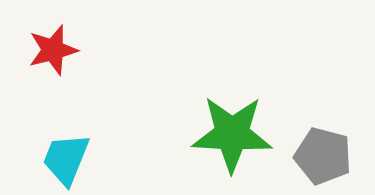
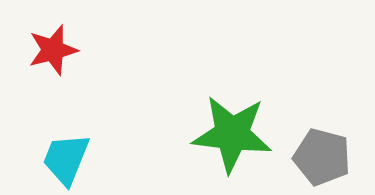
green star: rotated 4 degrees clockwise
gray pentagon: moved 1 px left, 1 px down
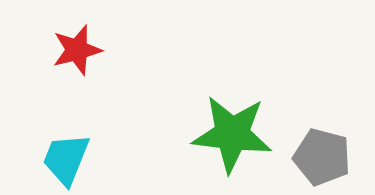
red star: moved 24 px right
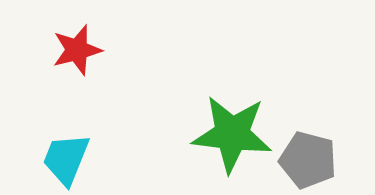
gray pentagon: moved 14 px left, 3 px down
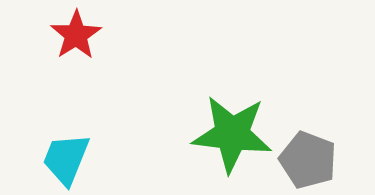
red star: moved 1 px left, 15 px up; rotated 18 degrees counterclockwise
gray pentagon: rotated 6 degrees clockwise
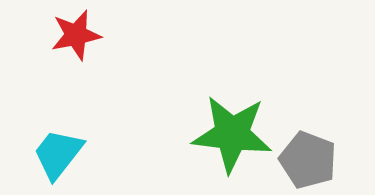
red star: rotated 21 degrees clockwise
cyan trapezoid: moved 8 px left, 5 px up; rotated 16 degrees clockwise
